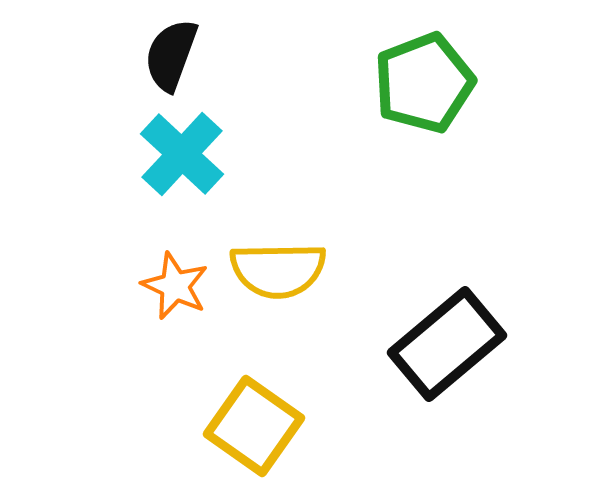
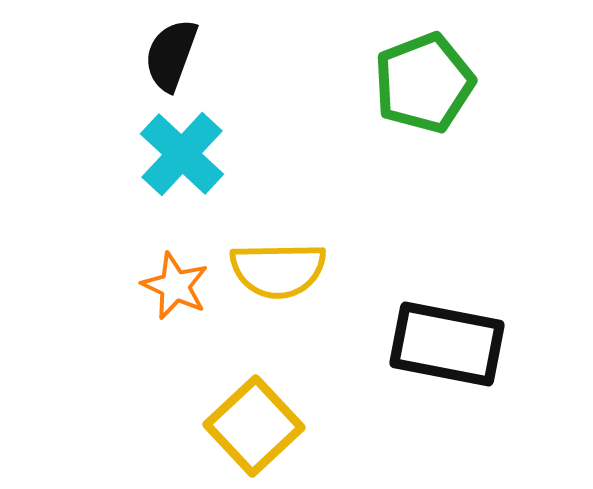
black rectangle: rotated 51 degrees clockwise
yellow square: rotated 12 degrees clockwise
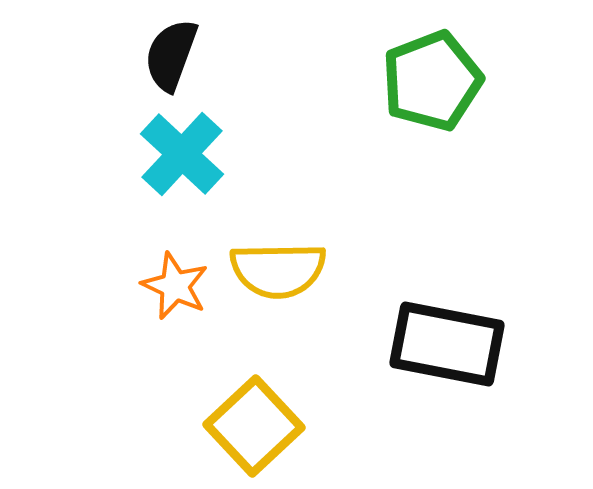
green pentagon: moved 8 px right, 2 px up
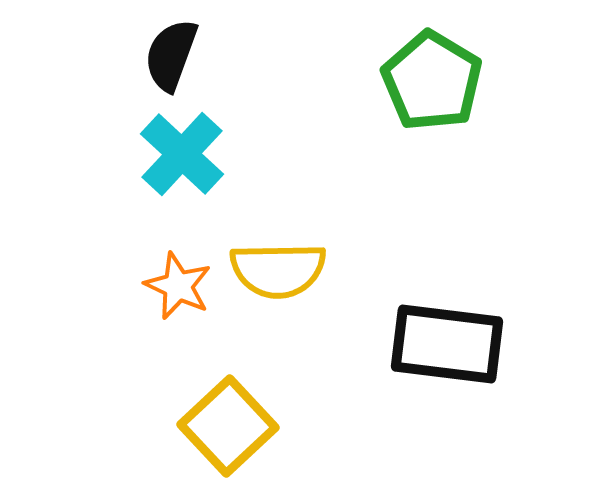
green pentagon: rotated 20 degrees counterclockwise
orange star: moved 3 px right
black rectangle: rotated 4 degrees counterclockwise
yellow square: moved 26 px left
